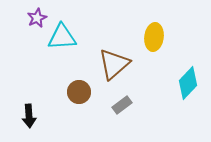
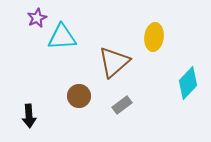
brown triangle: moved 2 px up
brown circle: moved 4 px down
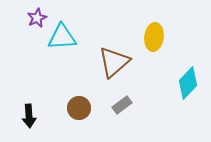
brown circle: moved 12 px down
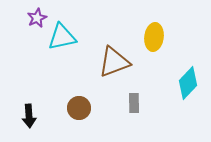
cyan triangle: rotated 8 degrees counterclockwise
brown triangle: rotated 20 degrees clockwise
gray rectangle: moved 12 px right, 2 px up; rotated 54 degrees counterclockwise
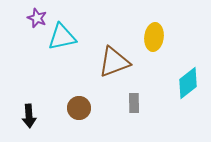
purple star: rotated 24 degrees counterclockwise
cyan diamond: rotated 8 degrees clockwise
